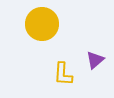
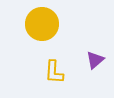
yellow L-shape: moved 9 px left, 2 px up
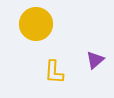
yellow circle: moved 6 px left
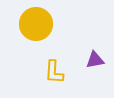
purple triangle: rotated 30 degrees clockwise
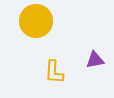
yellow circle: moved 3 px up
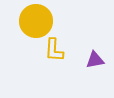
yellow L-shape: moved 22 px up
